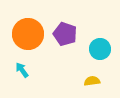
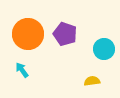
cyan circle: moved 4 px right
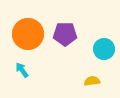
purple pentagon: rotated 20 degrees counterclockwise
